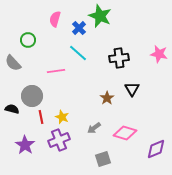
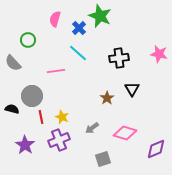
gray arrow: moved 2 px left
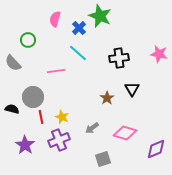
gray circle: moved 1 px right, 1 px down
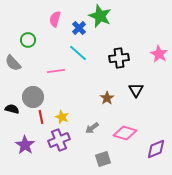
pink star: rotated 18 degrees clockwise
black triangle: moved 4 px right, 1 px down
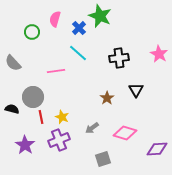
green circle: moved 4 px right, 8 px up
purple diamond: moved 1 px right; rotated 20 degrees clockwise
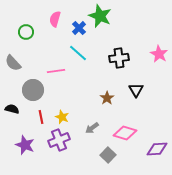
green circle: moved 6 px left
gray circle: moved 7 px up
purple star: rotated 12 degrees counterclockwise
gray square: moved 5 px right, 4 px up; rotated 28 degrees counterclockwise
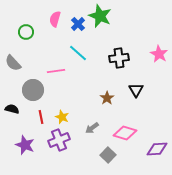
blue cross: moved 1 px left, 4 px up
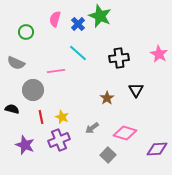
gray semicircle: moved 3 px right; rotated 24 degrees counterclockwise
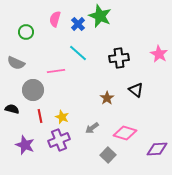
black triangle: rotated 21 degrees counterclockwise
red line: moved 1 px left, 1 px up
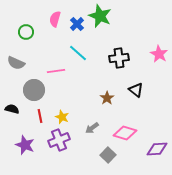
blue cross: moved 1 px left
gray circle: moved 1 px right
